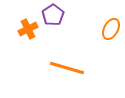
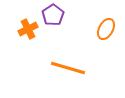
orange ellipse: moved 5 px left
orange line: moved 1 px right
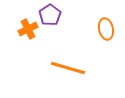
purple pentagon: moved 3 px left
orange ellipse: rotated 40 degrees counterclockwise
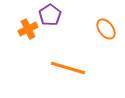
orange ellipse: rotated 25 degrees counterclockwise
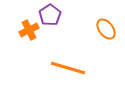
orange cross: moved 1 px right, 1 px down
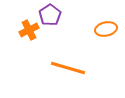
orange ellipse: rotated 65 degrees counterclockwise
